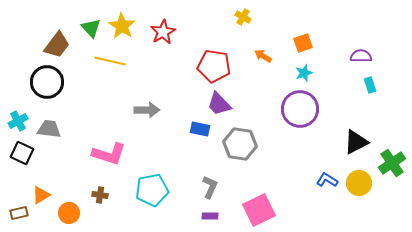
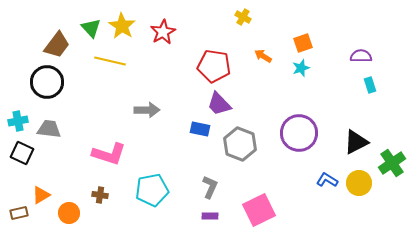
cyan star: moved 3 px left, 5 px up
purple circle: moved 1 px left, 24 px down
cyan cross: rotated 18 degrees clockwise
gray hexagon: rotated 12 degrees clockwise
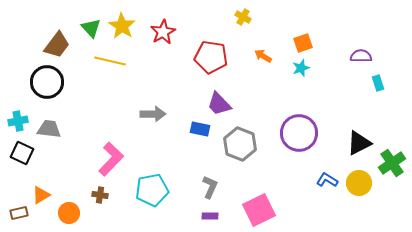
red pentagon: moved 3 px left, 9 px up
cyan rectangle: moved 8 px right, 2 px up
gray arrow: moved 6 px right, 4 px down
black triangle: moved 3 px right, 1 px down
pink L-shape: moved 2 px right, 5 px down; rotated 64 degrees counterclockwise
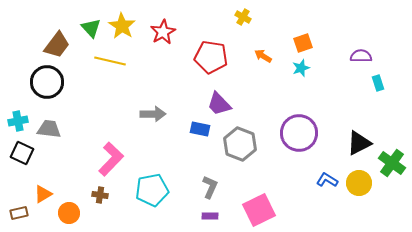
green cross: rotated 20 degrees counterclockwise
orange triangle: moved 2 px right, 1 px up
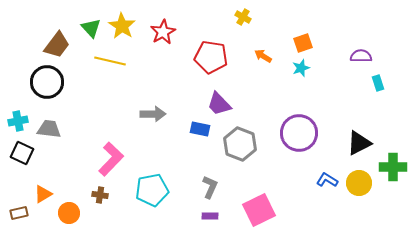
green cross: moved 1 px right, 4 px down; rotated 36 degrees counterclockwise
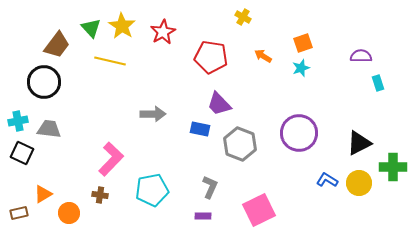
black circle: moved 3 px left
purple rectangle: moved 7 px left
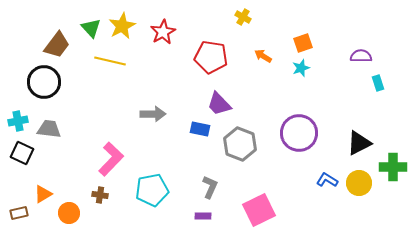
yellow star: rotated 12 degrees clockwise
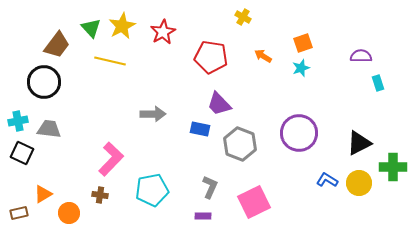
pink square: moved 5 px left, 8 px up
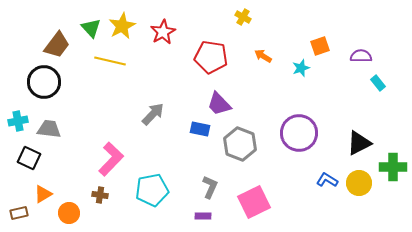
orange square: moved 17 px right, 3 px down
cyan rectangle: rotated 21 degrees counterclockwise
gray arrow: rotated 45 degrees counterclockwise
black square: moved 7 px right, 5 px down
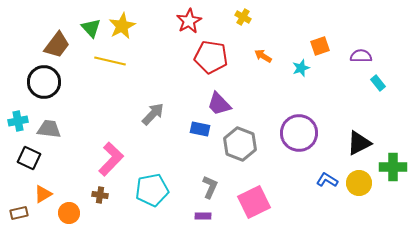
red star: moved 26 px right, 11 px up
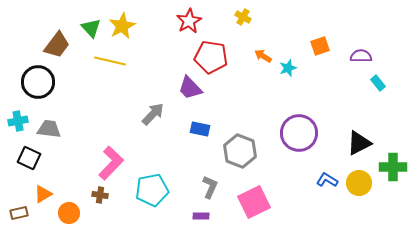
cyan star: moved 13 px left
black circle: moved 6 px left
purple trapezoid: moved 29 px left, 16 px up
gray hexagon: moved 7 px down
pink L-shape: moved 4 px down
purple rectangle: moved 2 px left
